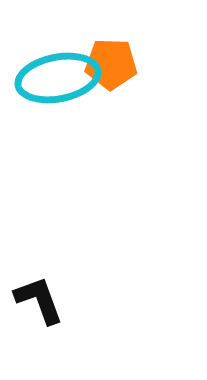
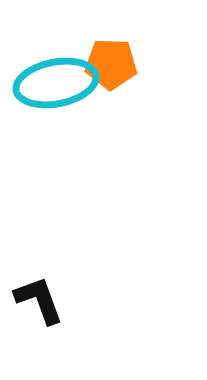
cyan ellipse: moved 2 px left, 5 px down
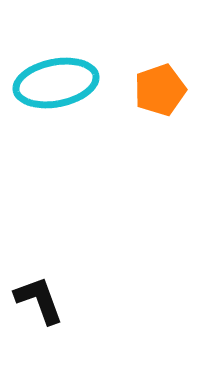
orange pentagon: moved 49 px right, 26 px down; rotated 21 degrees counterclockwise
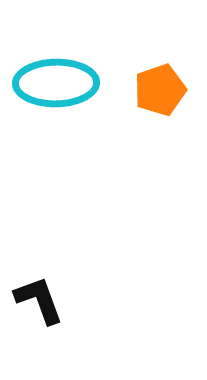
cyan ellipse: rotated 10 degrees clockwise
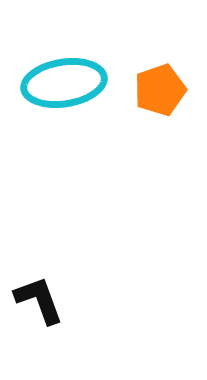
cyan ellipse: moved 8 px right; rotated 8 degrees counterclockwise
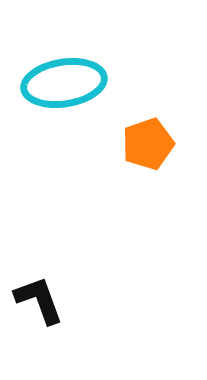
orange pentagon: moved 12 px left, 54 px down
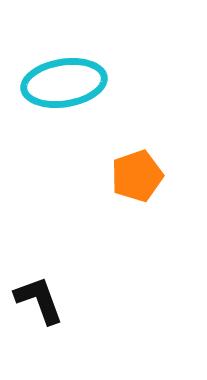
orange pentagon: moved 11 px left, 32 px down
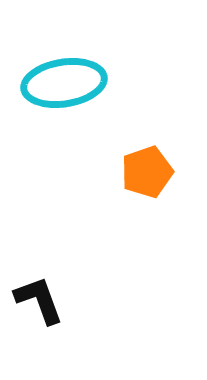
orange pentagon: moved 10 px right, 4 px up
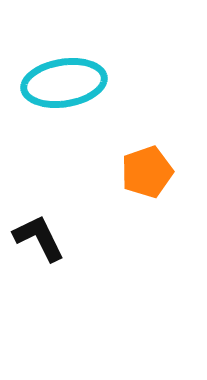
black L-shape: moved 62 px up; rotated 6 degrees counterclockwise
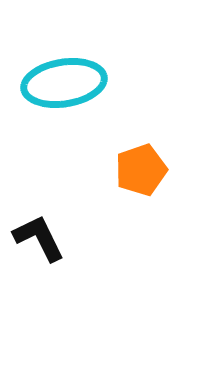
orange pentagon: moved 6 px left, 2 px up
